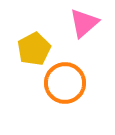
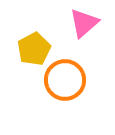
orange circle: moved 3 px up
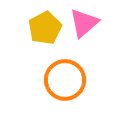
yellow pentagon: moved 11 px right, 21 px up
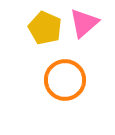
yellow pentagon: rotated 20 degrees counterclockwise
